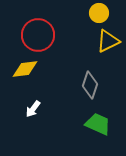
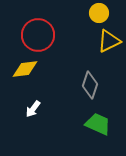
yellow triangle: moved 1 px right
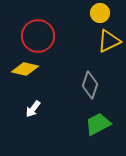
yellow circle: moved 1 px right
red circle: moved 1 px down
yellow diamond: rotated 20 degrees clockwise
green trapezoid: rotated 52 degrees counterclockwise
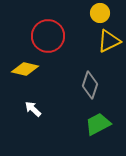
red circle: moved 10 px right
white arrow: rotated 96 degrees clockwise
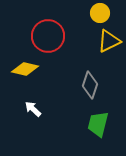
green trapezoid: rotated 48 degrees counterclockwise
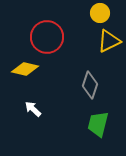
red circle: moved 1 px left, 1 px down
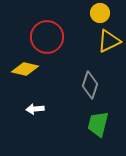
white arrow: moved 2 px right; rotated 48 degrees counterclockwise
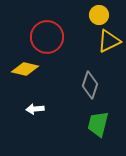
yellow circle: moved 1 px left, 2 px down
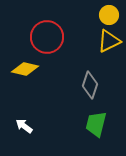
yellow circle: moved 10 px right
white arrow: moved 11 px left, 17 px down; rotated 42 degrees clockwise
green trapezoid: moved 2 px left
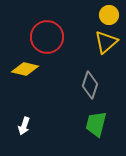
yellow triangle: moved 3 px left, 1 px down; rotated 15 degrees counterclockwise
white arrow: rotated 108 degrees counterclockwise
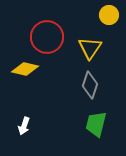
yellow triangle: moved 16 px left, 6 px down; rotated 15 degrees counterclockwise
